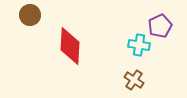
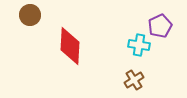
brown cross: rotated 24 degrees clockwise
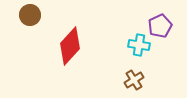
red diamond: rotated 39 degrees clockwise
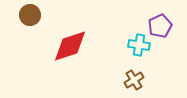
red diamond: rotated 30 degrees clockwise
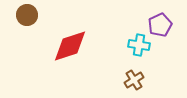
brown circle: moved 3 px left
purple pentagon: moved 1 px up
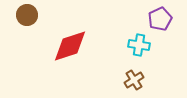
purple pentagon: moved 6 px up
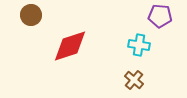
brown circle: moved 4 px right
purple pentagon: moved 3 px up; rotated 30 degrees clockwise
brown cross: rotated 18 degrees counterclockwise
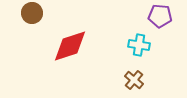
brown circle: moved 1 px right, 2 px up
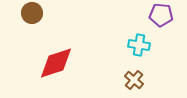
purple pentagon: moved 1 px right, 1 px up
red diamond: moved 14 px left, 17 px down
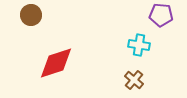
brown circle: moved 1 px left, 2 px down
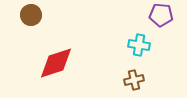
brown cross: rotated 36 degrees clockwise
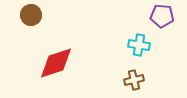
purple pentagon: moved 1 px right, 1 px down
